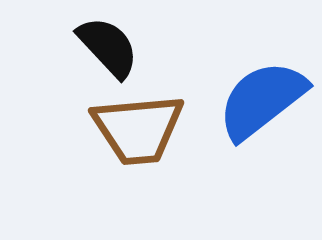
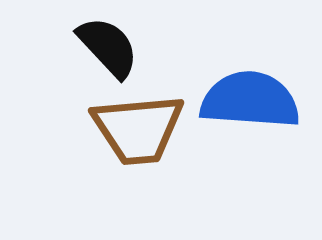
blue semicircle: moved 12 px left; rotated 42 degrees clockwise
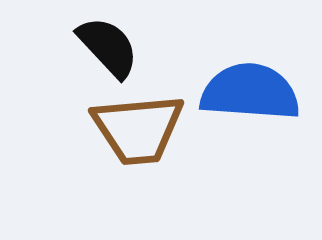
blue semicircle: moved 8 px up
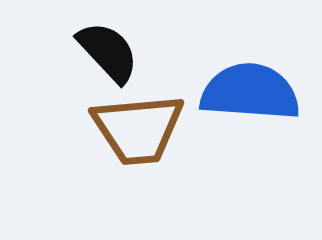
black semicircle: moved 5 px down
